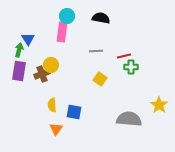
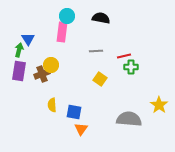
orange triangle: moved 25 px right
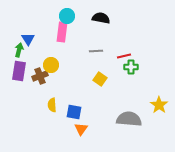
brown cross: moved 2 px left, 2 px down
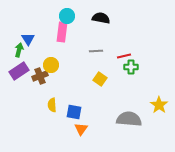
purple rectangle: rotated 48 degrees clockwise
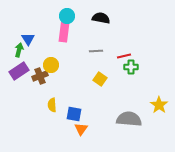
pink rectangle: moved 2 px right
blue square: moved 2 px down
